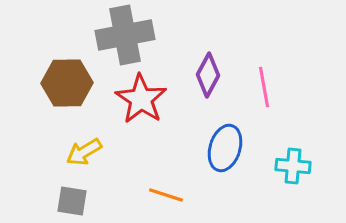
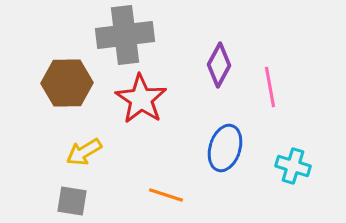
gray cross: rotated 4 degrees clockwise
purple diamond: moved 11 px right, 10 px up
pink line: moved 6 px right
cyan cross: rotated 12 degrees clockwise
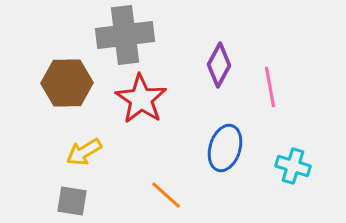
orange line: rotated 24 degrees clockwise
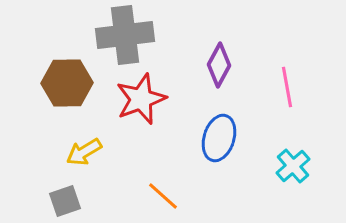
pink line: moved 17 px right
red star: rotated 18 degrees clockwise
blue ellipse: moved 6 px left, 10 px up
cyan cross: rotated 32 degrees clockwise
orange line: moved 3 px left, 1 px down
gray square: moved 7 px left; rotated 28 degrees counterclockwise
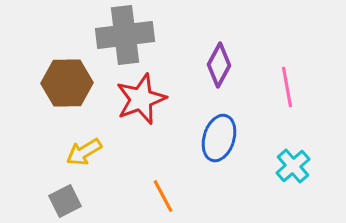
orange line: rotated 20 degrees clockwise
gray square: rotated 8 degrees counterclockwise
